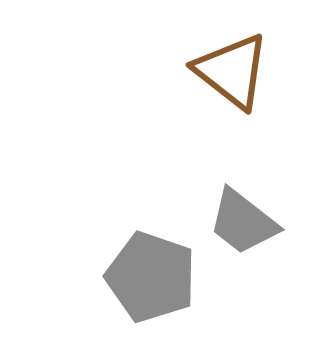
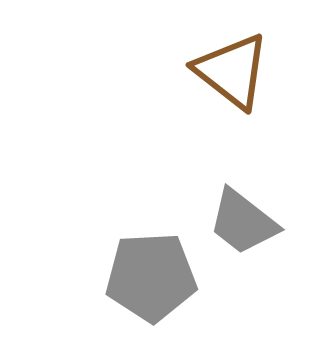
gray pentagon: rotated 22 degrees counterclockwise
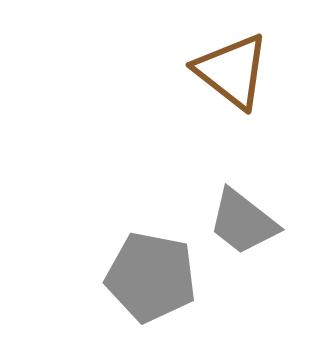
gray pentagon: rotated 14 degrees clockwise
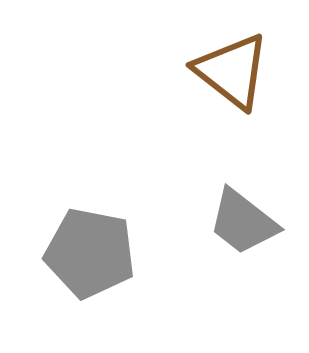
gray pentagon: moved 61 px left, 24 px up
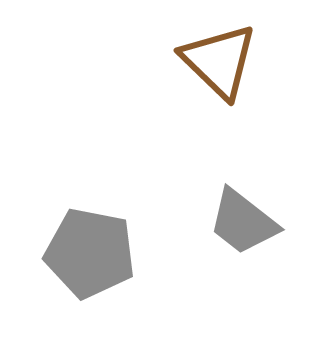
brown triangle: moved 13 px left, 10 px up; rotated 6 degrees clockwise
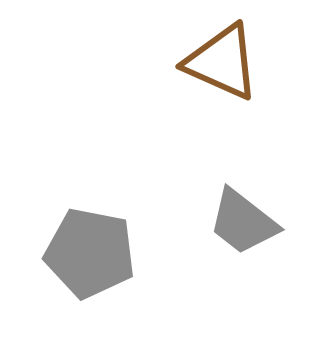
brown triangle: moved 3 px right, 1 px down; rotated 20 degrees counterclockwise
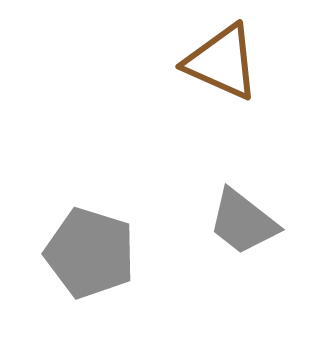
gray pentagon: rotated 6 degrees clockwise
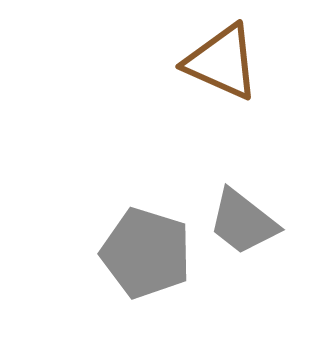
gray pentagon: moved 56 px right
